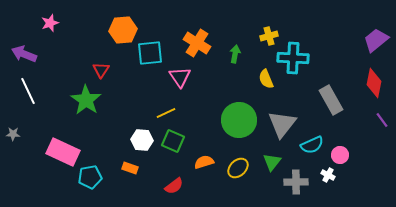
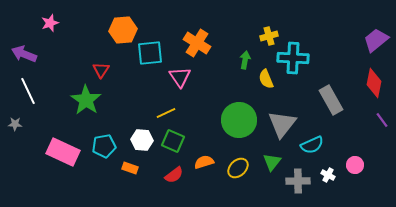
green arrow: moved 10 px right, 6 px down
gray star: moved 2 px right, 10 px up
pink circle: moved 15 px right, 10 px down
cyan pentagon: moved 14 px right, 31 px up
gray cross: moved 2 px right, 1 px up
red semicircle: moved 11 px up
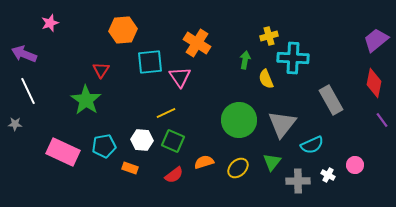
cyan square: moved 9 px down
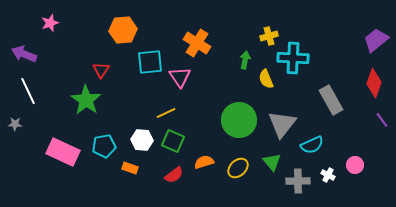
red diamond: rotated 8 degrees clockwise
green triangle: rotated 18 degrees counterclockwise
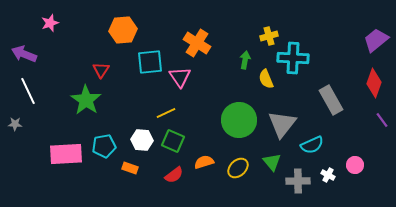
pink rectangle: moved 3 px right, 2 px down; rotated 28 degrees counterclockwise
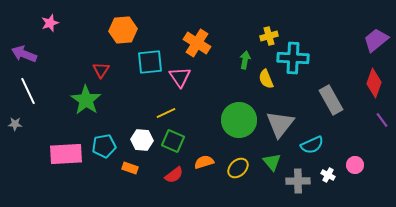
gray triangle: moved 2 px left
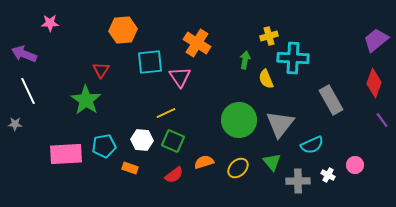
pink star: rotated 18 degrees clockwise
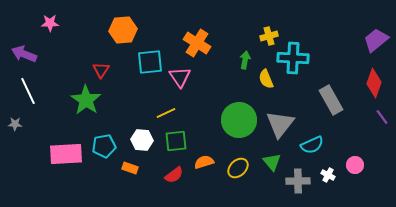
purple line: moved 3 px up
green square: moved 3 px right; rotated 30 degrees counterclockwise
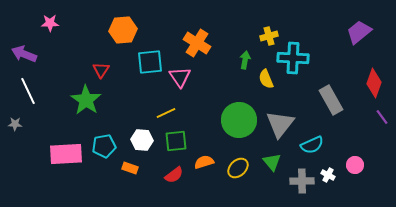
purple trapezoid: moved 17 px left, 8 px up
gray cross: moved 4 px right
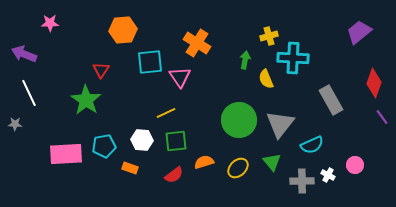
white line: moved 1 px right, 2 px down
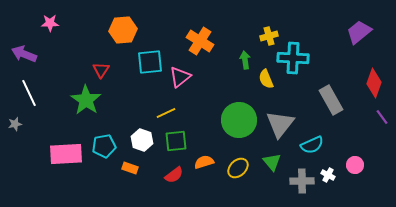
orange cross: moved 3 px right, 2 px up
green arrow: rotated 18 degrees counterclockwise
pink triangle: rotated 25 degrees clockwise
gray star: rotated 16 degrees counterclockwise
white hexagon: rotated 15 degrees clockwise
